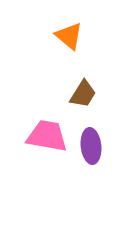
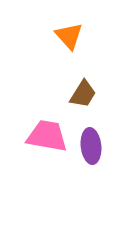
orange triangle: rotated 8 degrees clockwise
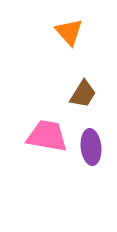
orange triangle: moved 4 px up
purple ellipse: moved 1 px down
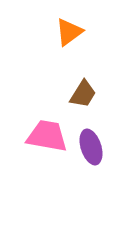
orange triangle: rotated 36 degrees clockwise
purple ellipse: rotated 12 degrees counterclockwise
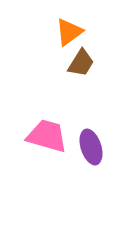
brown trapezoid: moved 2 px left, 31 px up
pink trapezoid: rotated 6 degrees clockwise
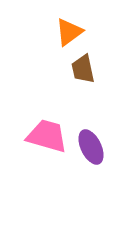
brown trapezoid: moved 2 px right, 6 px down; rotated 136 degrees clockwise
purple ellipse: rotated 8 degrees counterclockwise
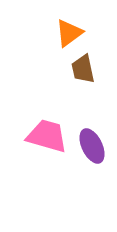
orange triangle: moved 1 px down
purple ellipse: moved 1 px right, 1 px up
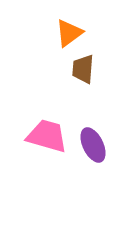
brown trapezoid: rotated 16 degrees clockwise
purple ellipse: moved 1 px right, 1 px up
